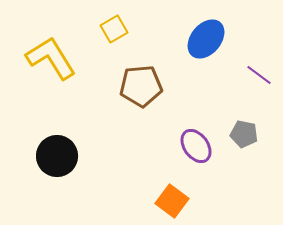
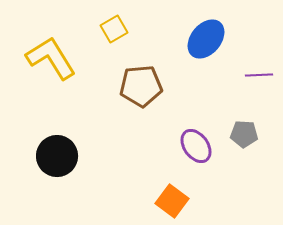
purple line: rotated 40 degrees counterclockwise
gray pentagon: rotated 8 degrees counterclockwise
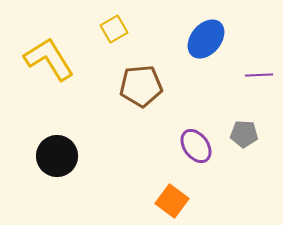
yellow L-shape: moved 2 px left, 1 px down
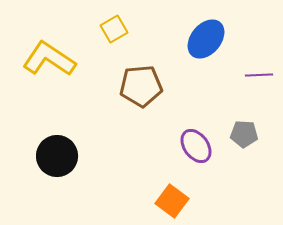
yellow L-shape: rotated 24 degrees counterclockwise
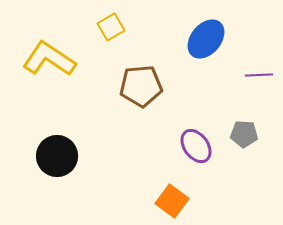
yellow square: moved 3 px left, 2 px up
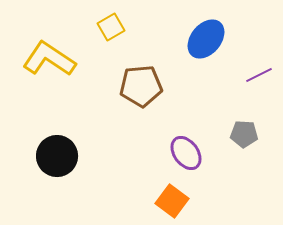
purple line: rotated 24 degrees counterclockwise
purple ellipse: moved 10 px left, 7 px down
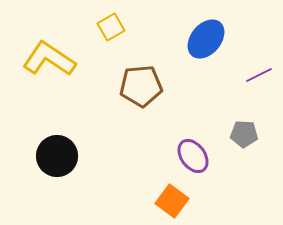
purple ellipse: moved 7 px right, 3 px down
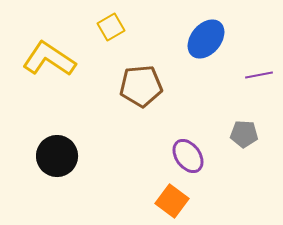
purple line: rotated 16 degrees clockwise
purple ellipse: moved 5 px left
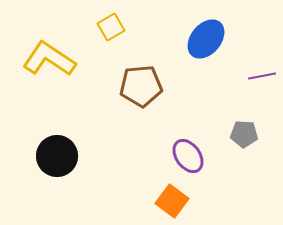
purple line: moved 3 px right, 1 px down
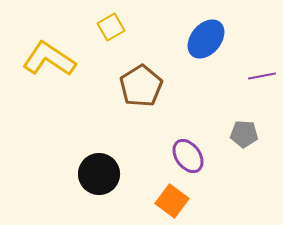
brown pentagon: rotated 27 degrees counterclockwise
black circle: moved 42 px right, 18 px down
